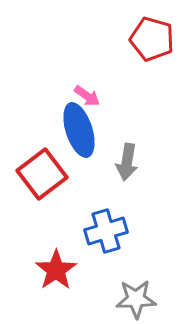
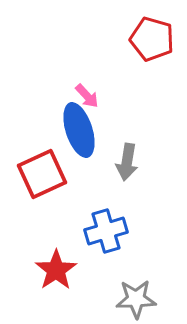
pink arrow: rotated 12 degrees clockwise
red square: rotated 12 degrees clockwise
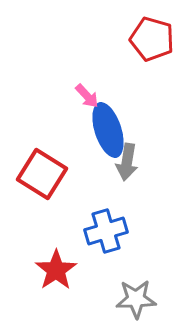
blue ellipse: moved 29 px right
red square: rotated 33 degrees counterclockwise
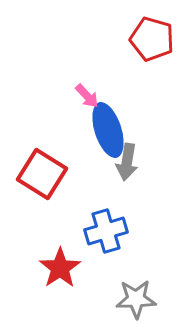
red star: moved 4 px right, 2 px up
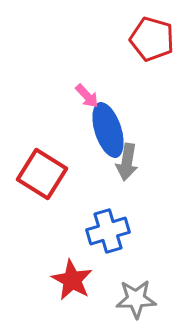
blue cross: moved 2 px right
red star: moved 12 px right, 12 px down; rotated 9 degrees counterclockwise
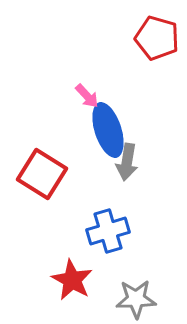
red pentagon: moved 5 px right, 1 px up
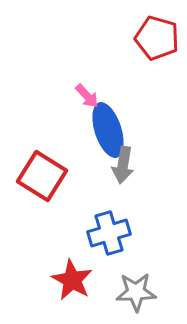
gray arrow: moved 4 px left, 3 px down
red square: moved 2 px down
blue cross: moved 1 px right, 2 px down
gray star: moved 7 px up
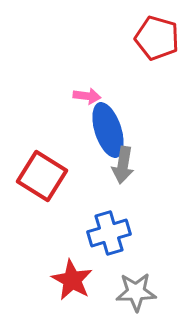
pink arrow: rotated 40 degrees counterclockwise
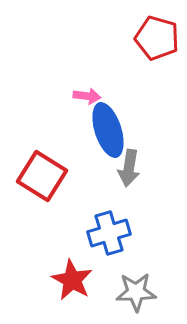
gray arrow: moved 6 px right, 3 px down
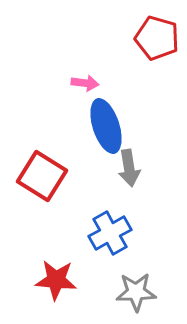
pink arrow: moved 2 px left, 13 px up
blue ellipse: moved 2 px left, 4 px up
gray arrow: rotated 18 degrees counterclockwise
blue cross: moved 1 px right; rotated 12 degrees counterclockwise
red star: moved 16 px left; rotated 24 degrees counterclockwise
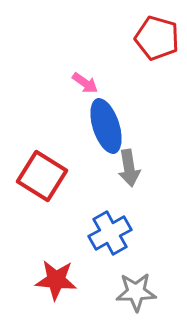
pink arrow: rotated 28 degrees clockwise
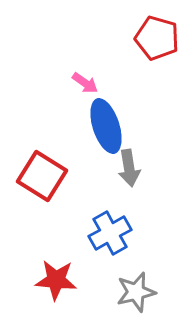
gray star: rotated 12 degrees counterclockwise
